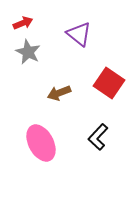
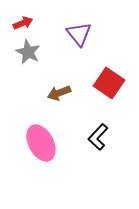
purple triangle: rotated 12 degrees clockwise
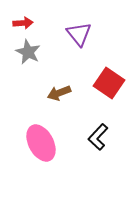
red arrow: rotated 18 degrees clockwise
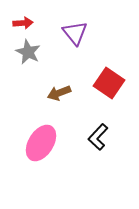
purple triangle: moved 4 px left, 1 px up
pink ellipse: rotated 60 degrees clockwise
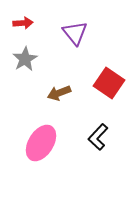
gray star: moved 3 px left, 7 px down; rotated 15 degrees clockwise
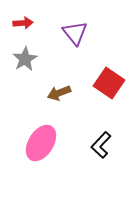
black L-shape: moved 3 px right, 8 px down
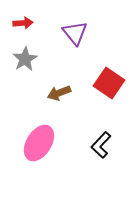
pink ellipse: moved 2 px left
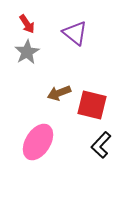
red arrow: moved 4 px right, 1 px down; rotated 60 degrees clockwise
purple triangle: rotated 12 degrees counterclockwise
gray star: moved 2 px right, 7 px up
red square: moved 17 px left, 22 px down; rotated 20 degrees counterclockwise
pink ellipse: moved 1 px left, 1 px up
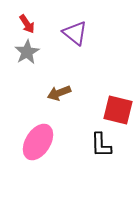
red square: moved 26 px right, 5 px down
black L-shape: rotated 44 degrees counterclockwise
